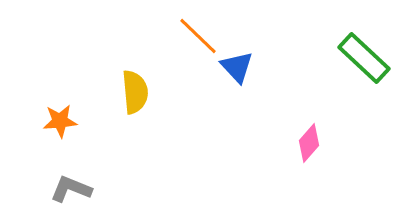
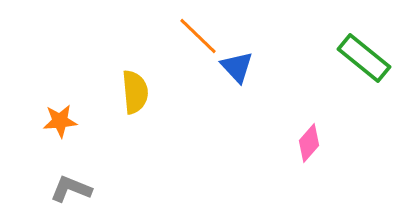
green rectangle: rotated 4 degrees counterclockwise
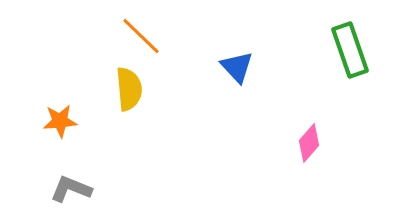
orange line: moved 57 px left
green rectangle: moved 14 px left, 8 px up; rotated 32 degrees clockwise
yellow semicircle: moved 6 px left, 3 px up
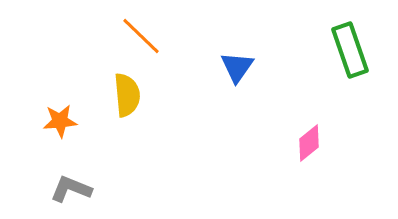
blue triangle: rotated 18 degrees clockwise
yellow semicircle: moved 2 px left, 6 px down
pink diamond: rotated 9 degrees clockwise
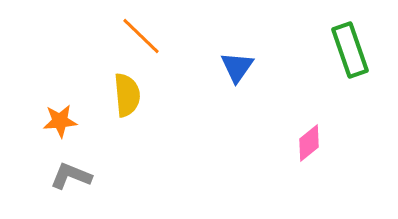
gray L-shape: moved 13 px up
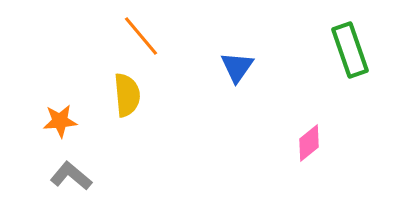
orange line: rotated 6 degrees clockwise
gray L-shape: rotated 18 degrees clockwise
